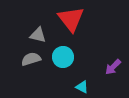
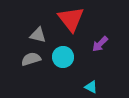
purple arrow: moved 13 px left, 23 px up
cyan triangle: moved 9 px right
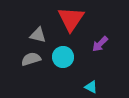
red triangle: rotated 12 degrees clockwise
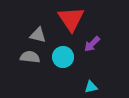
red triangle: rotated 8 degrees counterclockwise
purple arrow: moved 8 px left
gray semicircle: moved 1 px left, 2 px up; rotated 24 degrees clockwise
cyan triangle: rotated 40 degrees counterclockwise
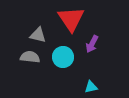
purple arrow: rotated 18 degrees counterclockwise
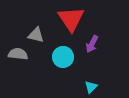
gray triangle: moved 2 px left
gray semicircle: moved 12 px left, 3 px up
cyan triangle: rotated 32 degrees counterclockwise
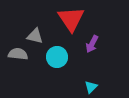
gray triangle: moved 1 px left, 1 px down
cyan circle: moved 6 px left
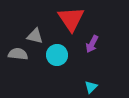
cyan circle: moved 2 px up
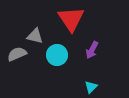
purple arrow: moved 6 px down
gray semicircle: moved 1 px left; rotated 30 degrees counterclockwise
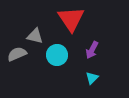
cyan triangle: moved 1 px right, 9 px up
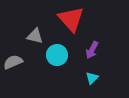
red triangle: rotated 8 degrees counterclockwise
gray semicircle: moved 4 px left, 8 px down
